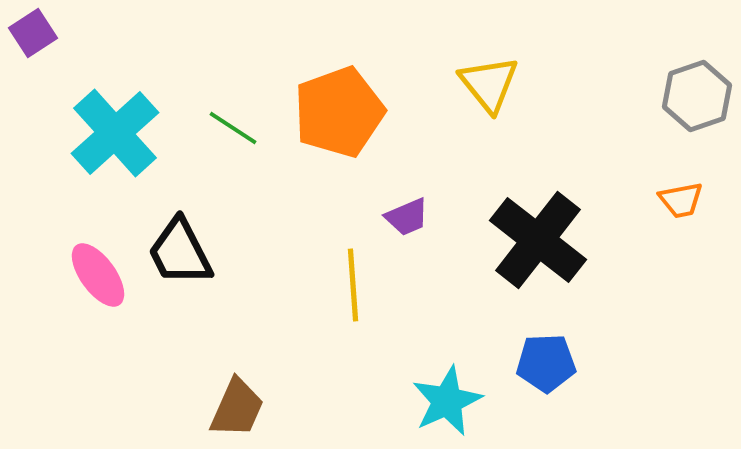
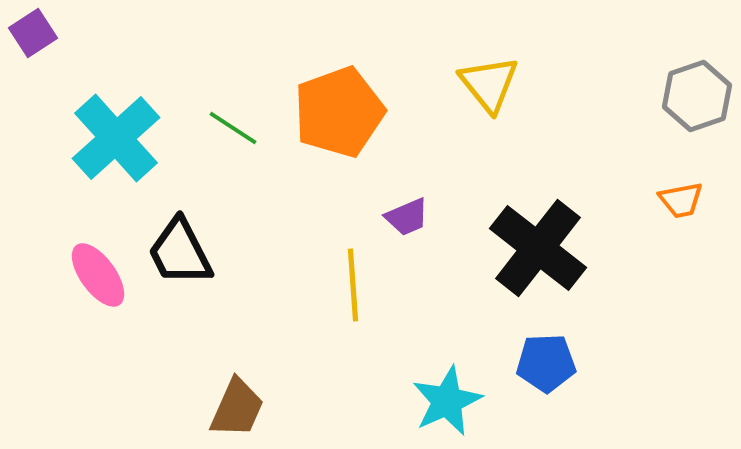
cyan cross: moved 1 px right, 5 px down
black cross: moved 8 px down
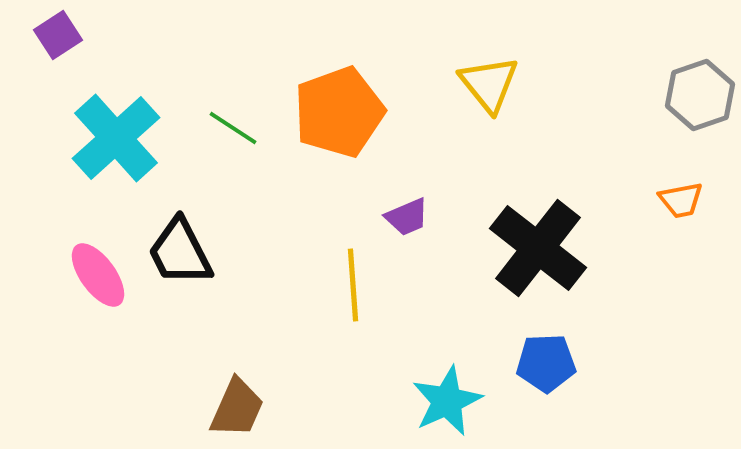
purple square: moved 25 px right, 2 px down
gray hexagon: moved 3 px right, 1 px up
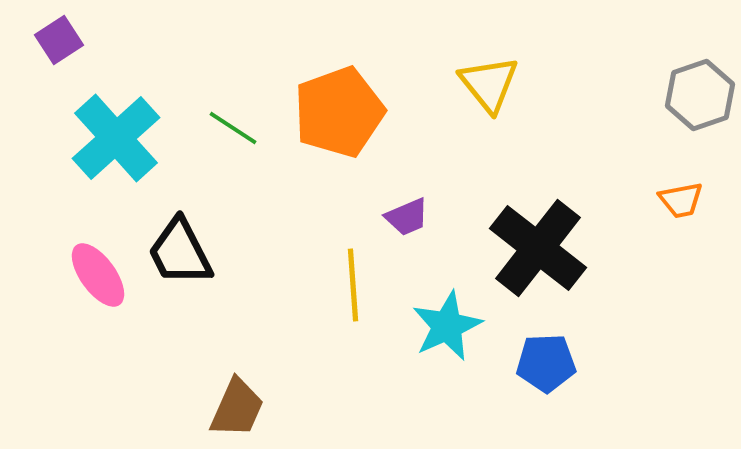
purple square: moved 1 px right, 5 px down
cyan star: moved 75 px up
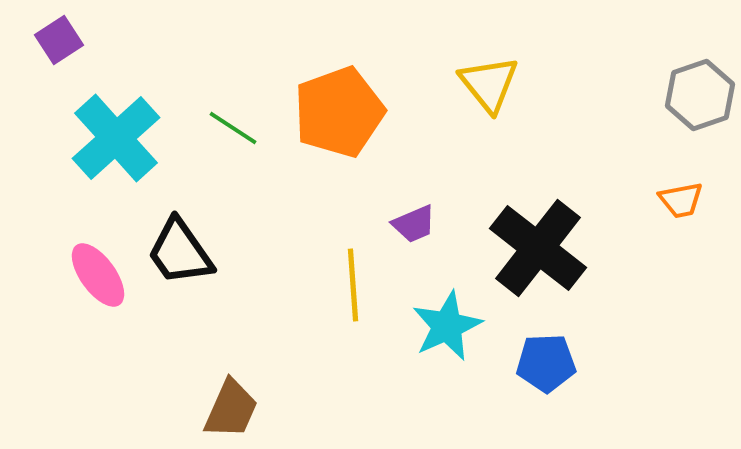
purple trapezoid: moved 7 px right, 7 px down
black trapezoid: rotated 8 degrees counterclockwise
brown trapezoid: moved 6 px left, 1 px down
